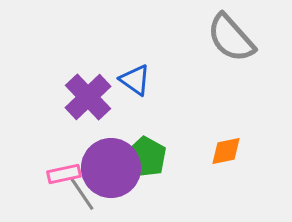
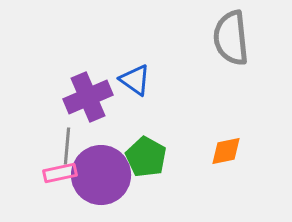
gray semicircle: rotated 36 degrees clockwise
purple cross: rotated 21 degrees clockwise
purple circle: moved 10 px left, 7 px down
pink rectangle: moved 4 px left, 1 px up
gray line: moved 15 px left, 48 px up; rotated 39 degrees clockwise
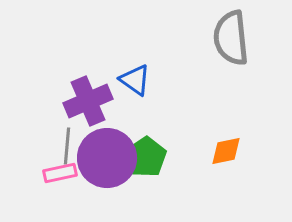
purple cross: moved 4 px down
green pentagon: rotated 9 degrees clockwise
purple circle: moved 6 px right, 17 px up
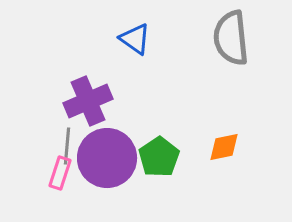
blue triangle: moved 41 px up
orange diamond: moved 2 px left, 4 px up
green pentagon: moved 13 px right
pink rectangle: rotated 60 degrees counterclockwise
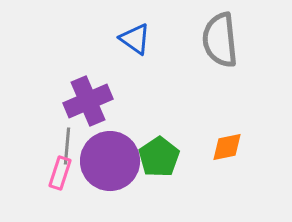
gray semicircle: moved 11 px left, 2 px down
orange diamond: moved 3 px right
purple circle: moved 3 px right, 3 px down
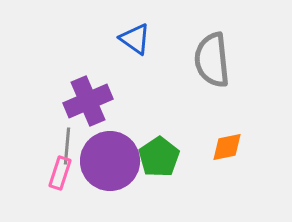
gray semicircle: moved 8 px left, 20 px down
